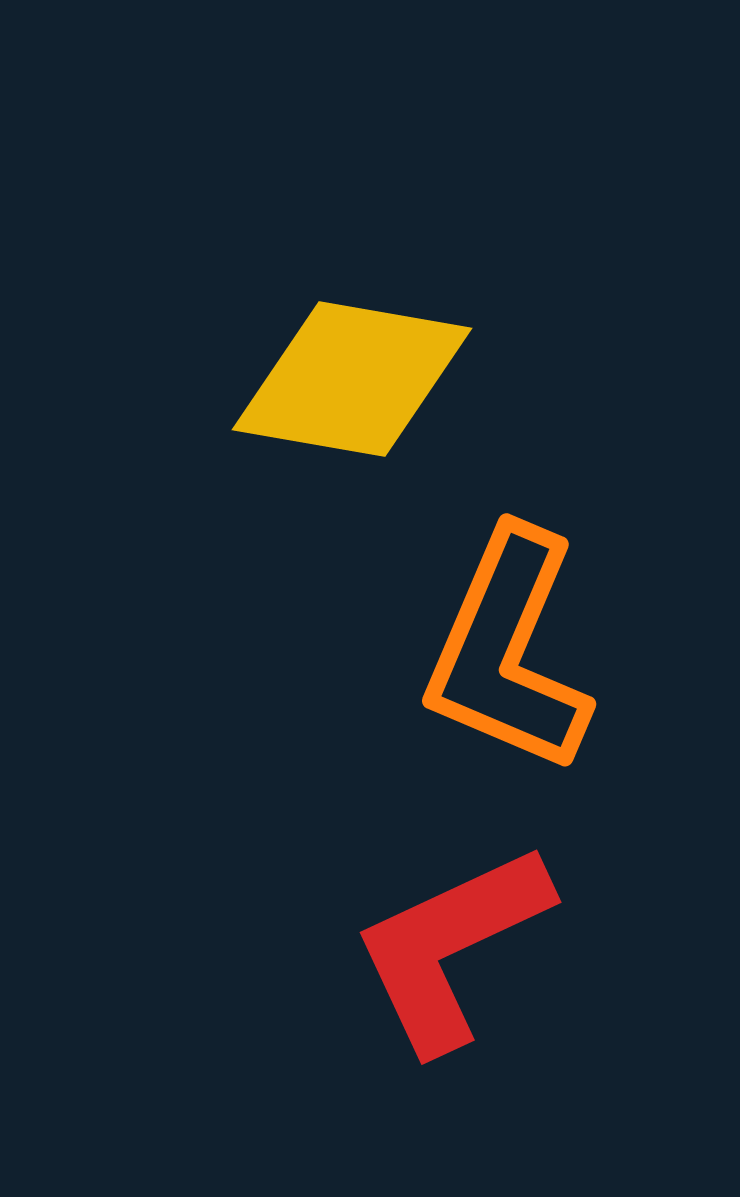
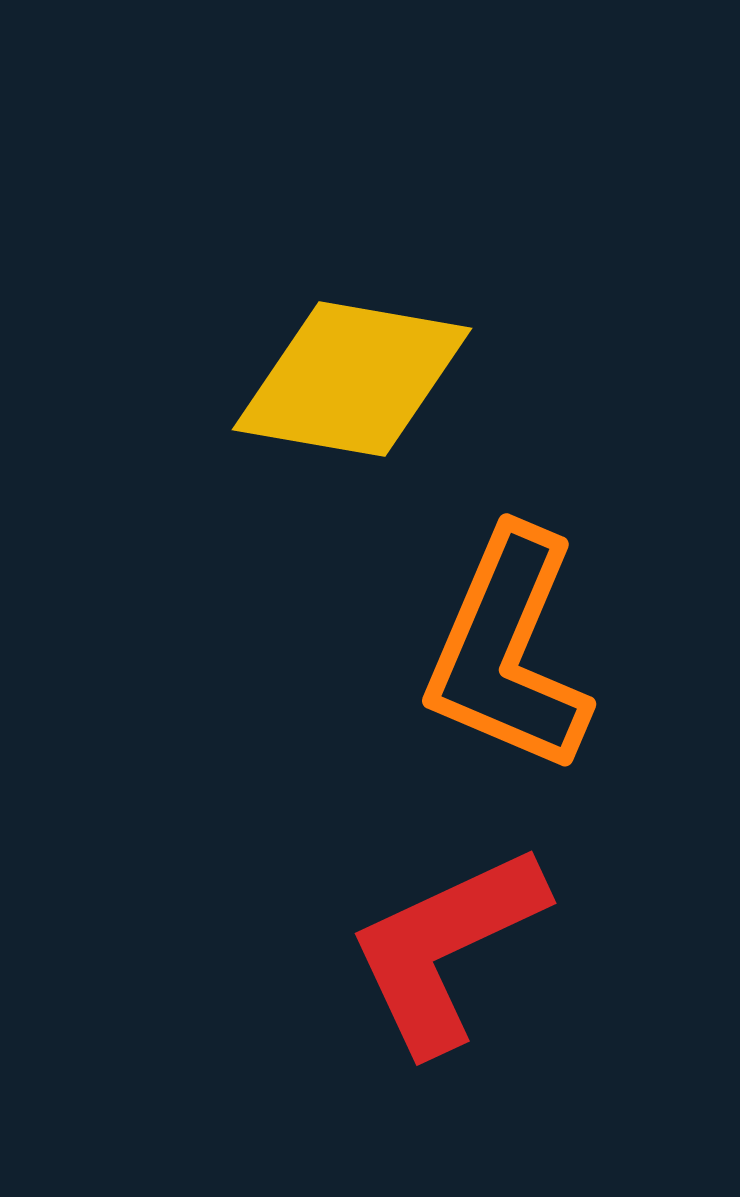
red L-shape: moved 5 px left, 1 px down
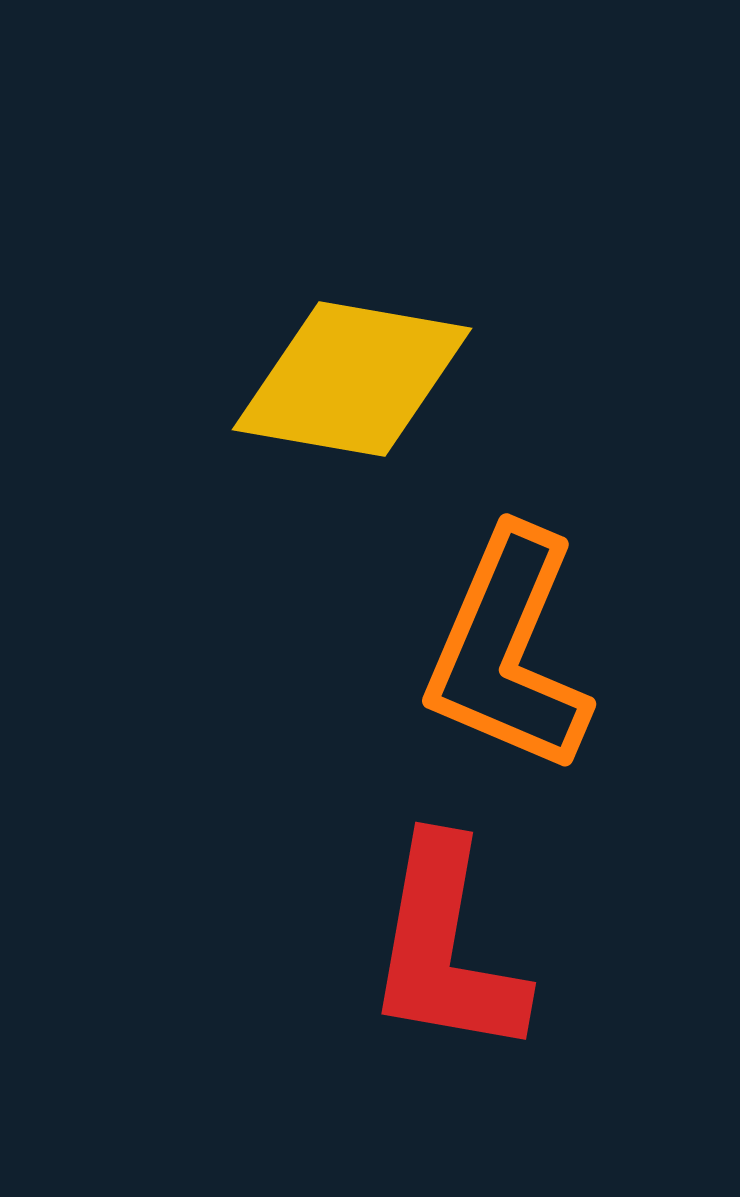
red L-shape: rotated 55 degrees counterclockwise
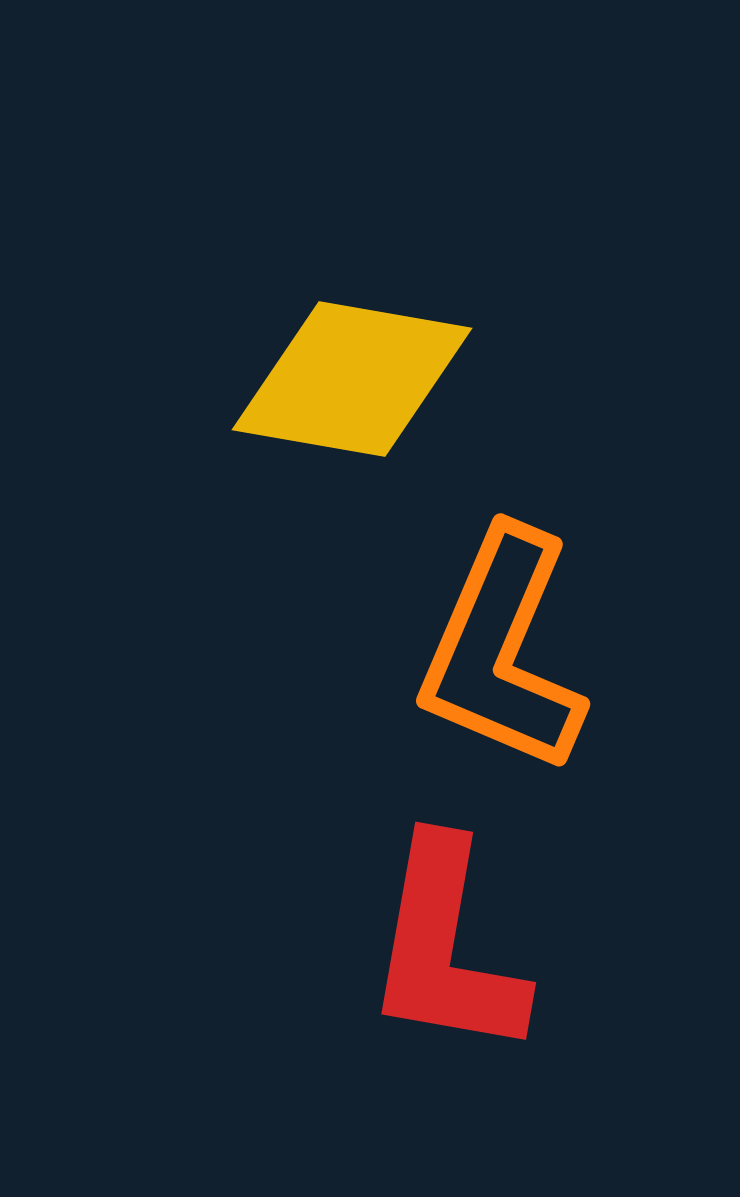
orange L-shape: moved 6 px left
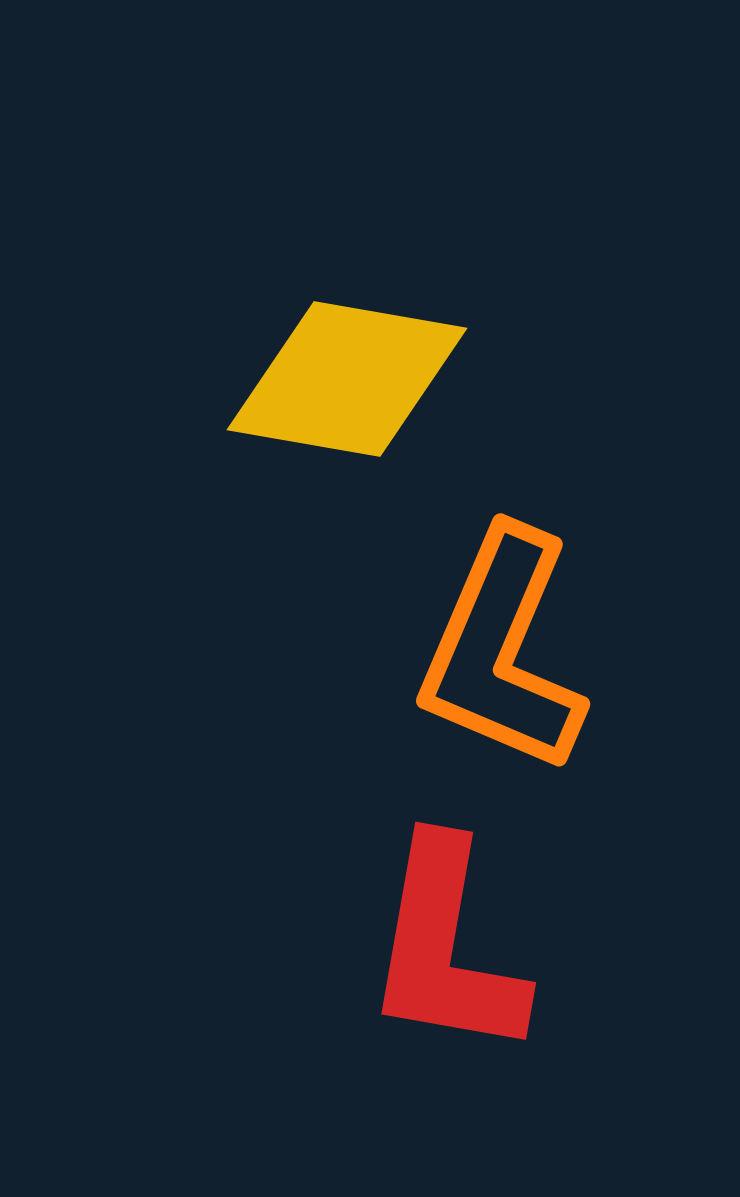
yellow diamond: moved 5 px left
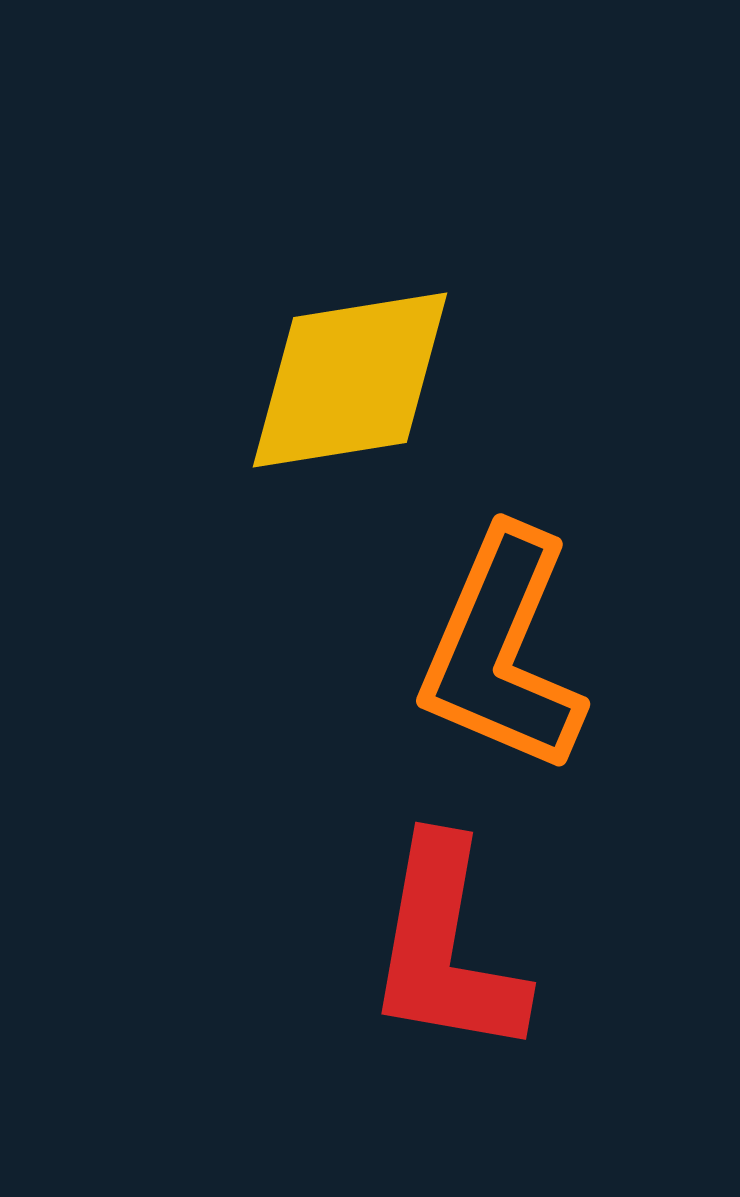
yellow diamond: moved 3 px right, 1 px down; rotated 19 degrees counterclockwise
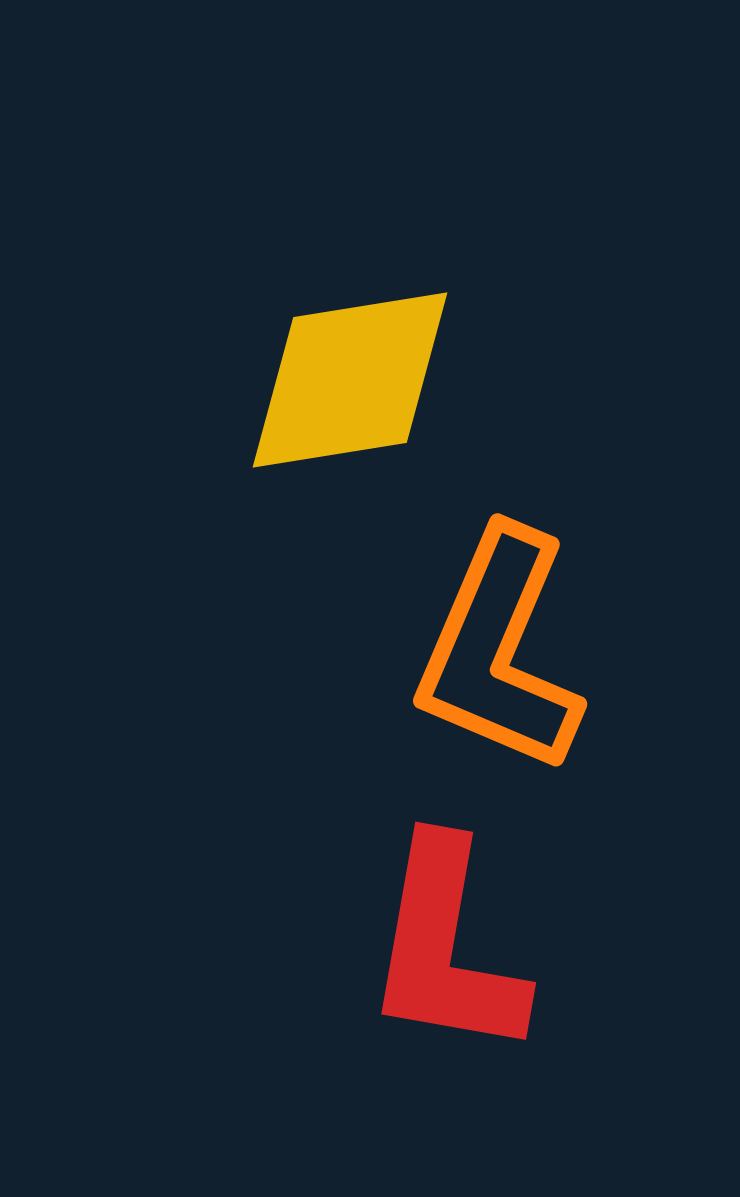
orange L-shape: moved 3 px left
